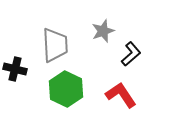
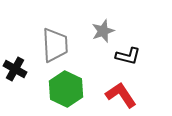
black L-shape: moved 3 px left, 2 px down; rotated 55 degrees clockwise
black cross: rotated 15 degrees clockwise
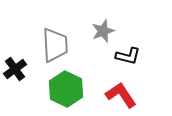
black cross: rotated 25 degrees clockwise
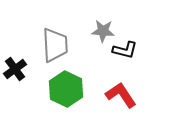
gray star: rotated 25 degrees clockwise
black L-shape: moved 3 px left, 6 px up
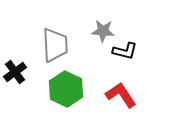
black L-shape: moved 1 px down
black cross: moved 3 px down
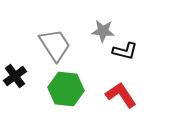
gray trapezoid: rotated 30 degrees counterclockwise
black cross: moved 4 px down
green hexagon: rotated 20 degrees counterclockwise
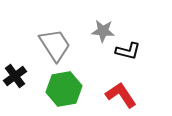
black L-shape: moved 3 px right
green hexagon: moved 2 px left; rotated 16 degrees counterclockwise
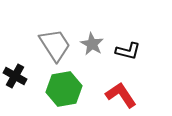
gray star: moved 11 px left, 13 px down; rotated 25 degrees clockwise
black cross: rotated 25 degrees counterclockwise
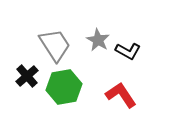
gray star: moved 6 px right, 4 px up
black L-shape: rotated 15 degrees clockwise
black cross: moved 12 px right; rotated 20 degrees clockwise
green hexagon: moved 2 px up
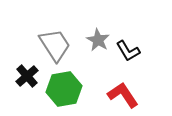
black L-shape: rotated 30 degrees clockwise
green hexagon: moved 2 px down
red L-shape: moved 2 px right
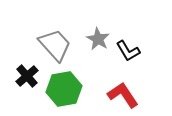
gray star: moved 1 px up
gray trapezoid: rotated 9 degrees counterclockwise
